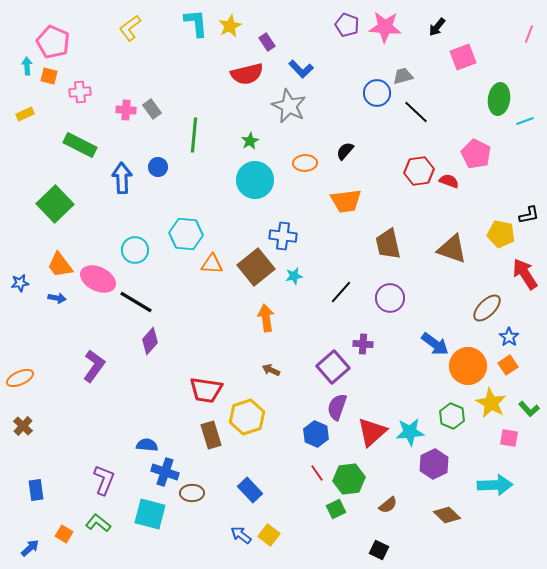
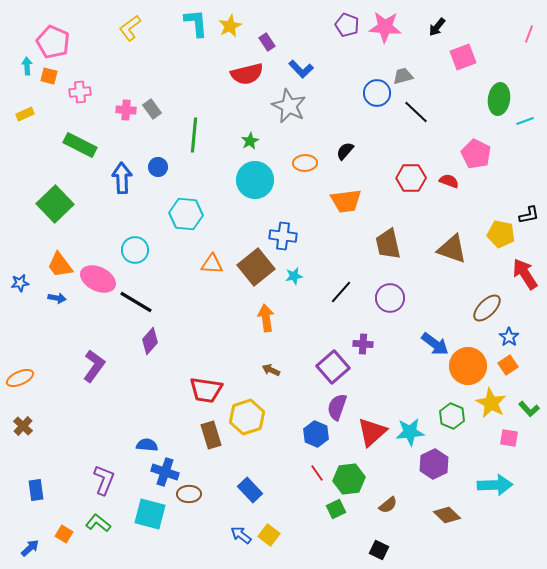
red hexagon at (419, 171): moved 8 px left, 7 px down; rotated 8 degrees clockwise
cyan hexagon at (186, 234): moved 20 px up
brown ellipse at (192, 493): moved 3 px left, 1 px down
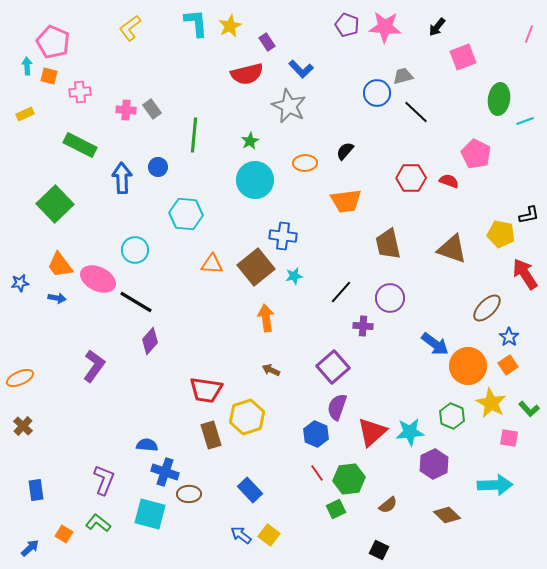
purple cross at (363, 344): moved 18 px up
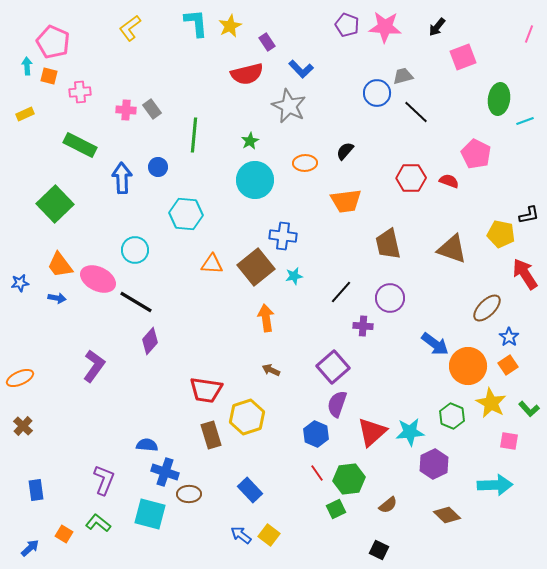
purple semicircle at (337, 407): moved 3 px up
pink square at (509, 438): moved 3 px down
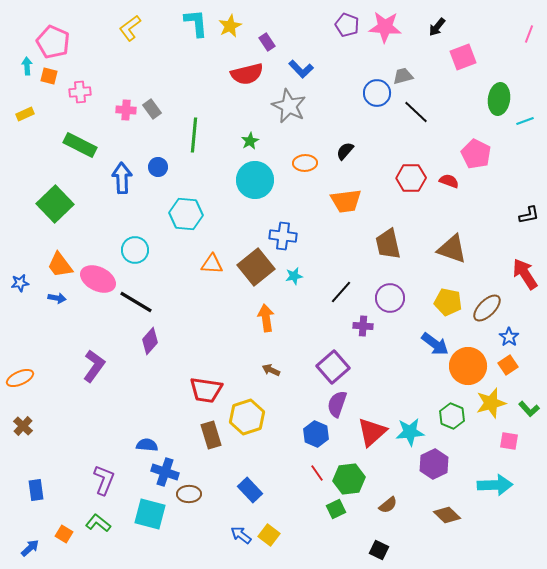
yellow pentagon at (501, 234): moved 53 px left, 68 px down
yellow star at (491, 403): rotated 28 degrees clockwise
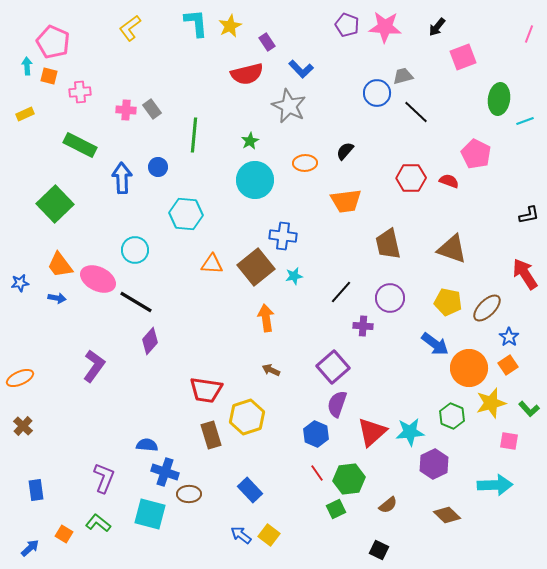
orange circle at (468, 366): moved 1 px right, 2 px down
purple L-shape at (104, 480): moved 2 px up
